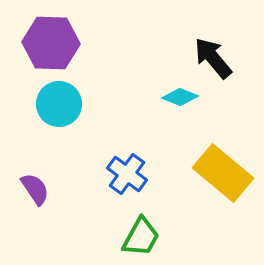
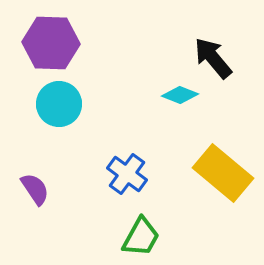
cyan diamond: moved 2 px up
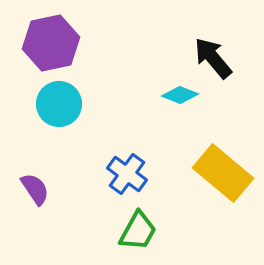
purple hexagon: rotated 14 degrees counterclockwise
green trapezoid: moved 3 px left, 6 px up
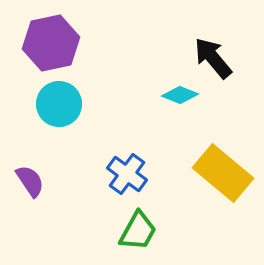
purple semicircle: moved 5 px left, 8 px up
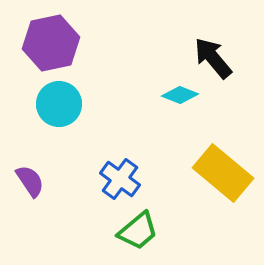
blue cross: moved 7 px left, 5 px down
green trapezoid: rotated 21 degrees clockwise
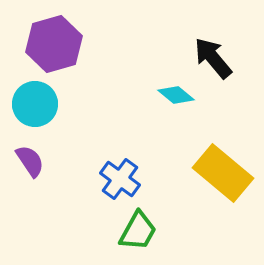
purple hexagon: moved 3 px right, 1 px down; rotated 4 degrees counterclockwise
cyan diamond: moved 4 px left; rotated 18 degrees clockwise
cyan circle: moved 24 px left
purple semicircle: moved 20 px up
green trapezoid: rotated 21 degrees counterclockwise
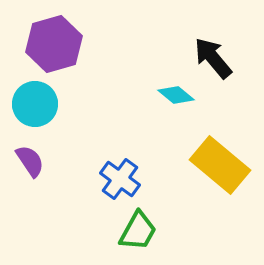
yellow rectangle: moved 3 px left, 8 px up
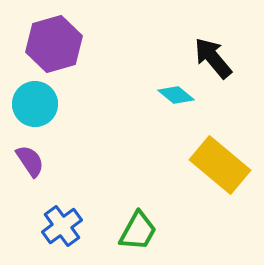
blue cross: moved 58 px left, 47 px down; rotated 18 degrees clockwise
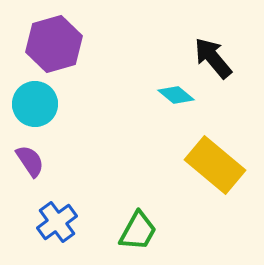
yellow rectangle: moved 5 px left
blue cross: moved 5 px left, 4 px up
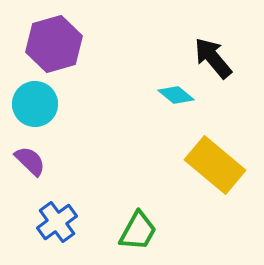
purple semicircle: rotated 12 degrees counterclockwise
